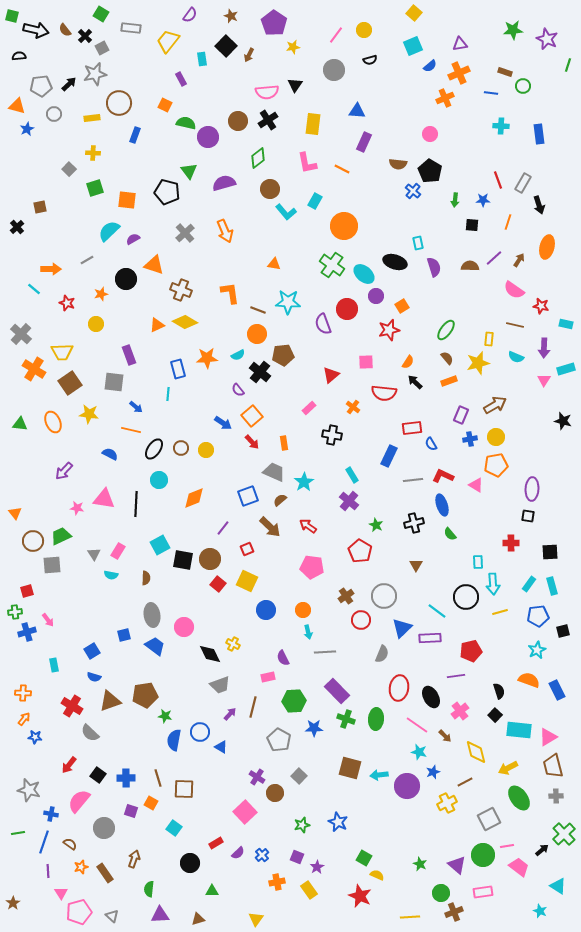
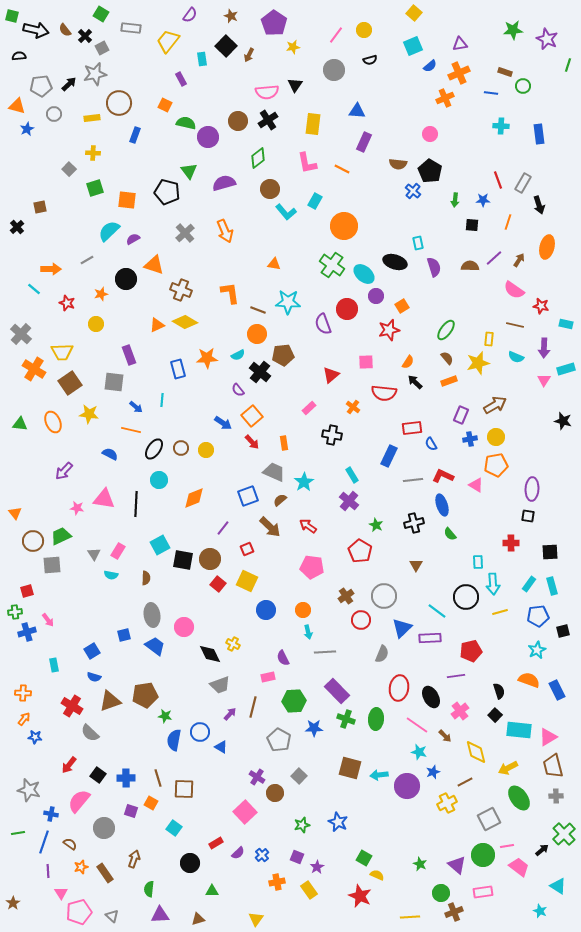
cyan line at (168, 394): moved 6 px left, 6 px down
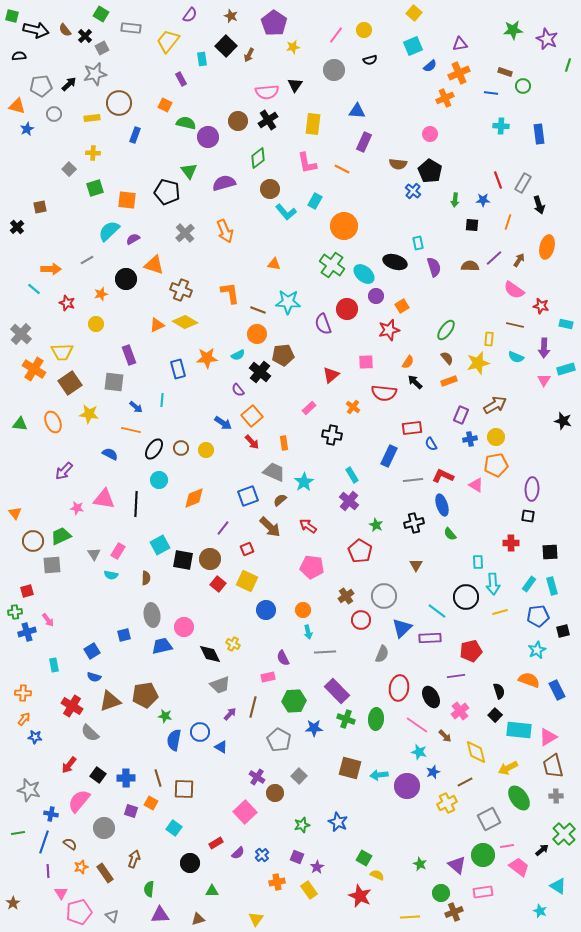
blue trapezoid at (155, 646): moved 7 px right; rotated 50 degrees counterclockwise
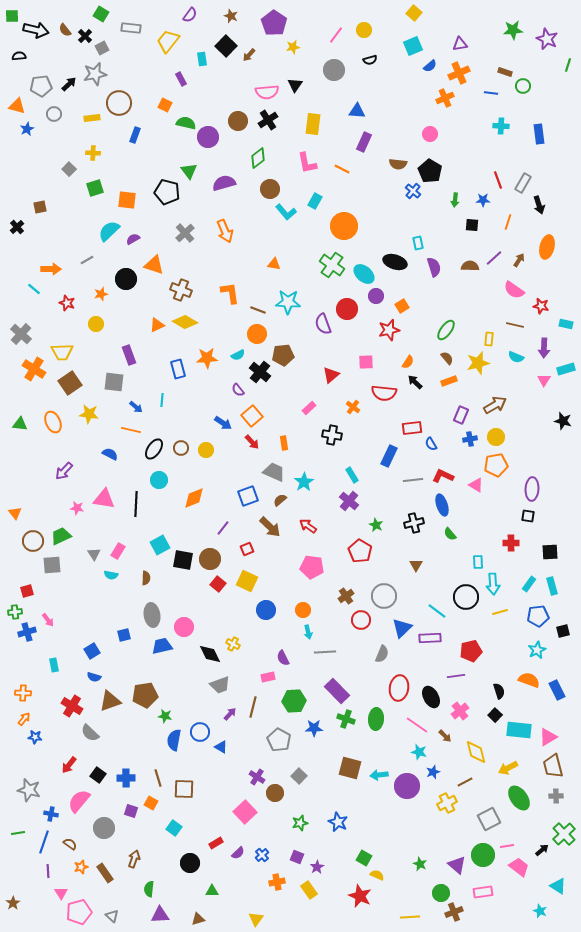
green square at (12, 16): rotated 16 degrees counterclockwise
brown arrow at (249, 55): rotated 16 degrees clockwise
green star at (302, 825): moved 2 px left, 2 px up
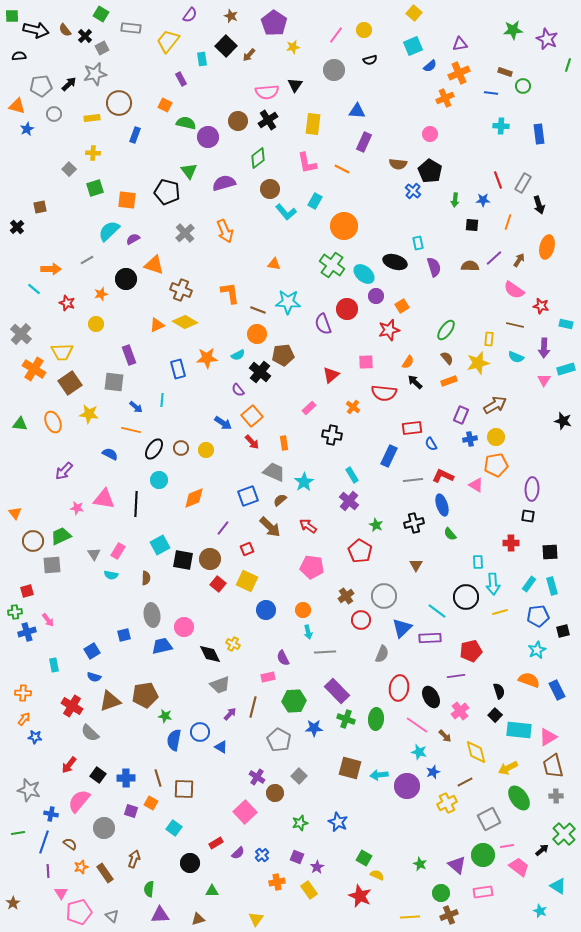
brown cross at (454, 912): moved 5 px left, 3 px down
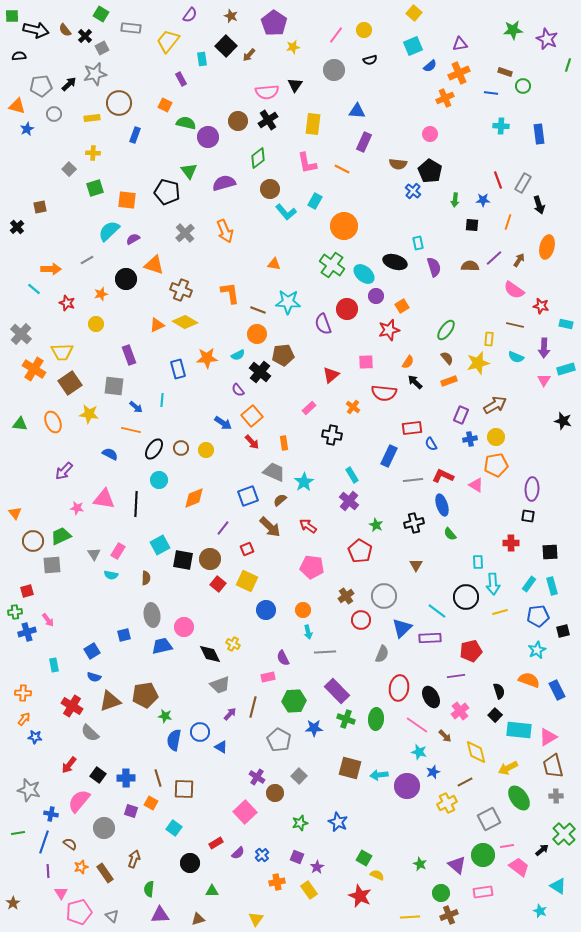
gray square at (114, 382): moved 4 px down
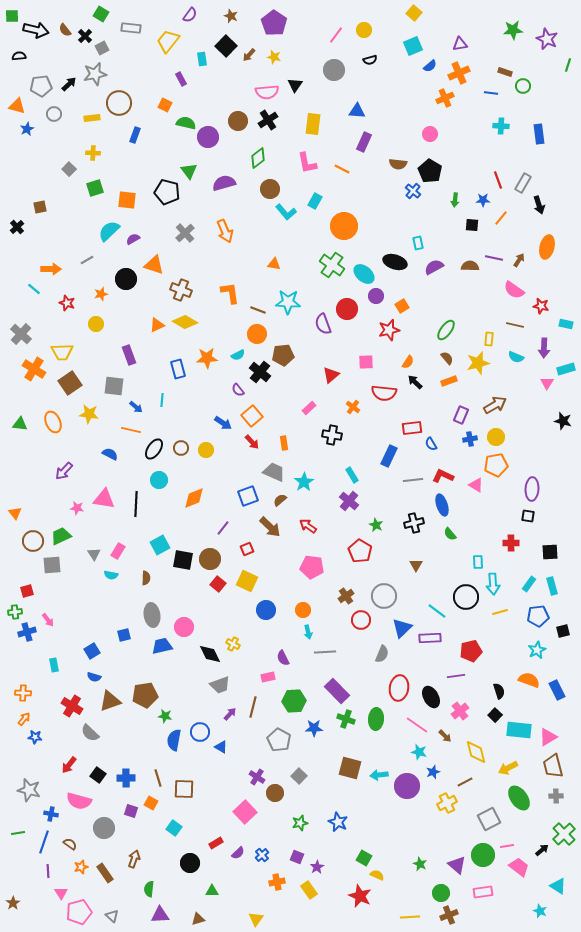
yellow star at (293, 47): moved 19 px left, 10 px down; rotated 24 degrees clockwise
orange line at (508, 222): moved 7 px left, 4 px up; rotated 21 degrees clockwise
purple line at (494, 258): rotated 54 degrees clockwise
purple semicircle at (434, 267): rotated 102 degrees counterclockwise
pink triangle at (544, 380): moved 3 px right, 3 px down
pink semicircle at (79, 801): rotated 115 degrees counterclockwise
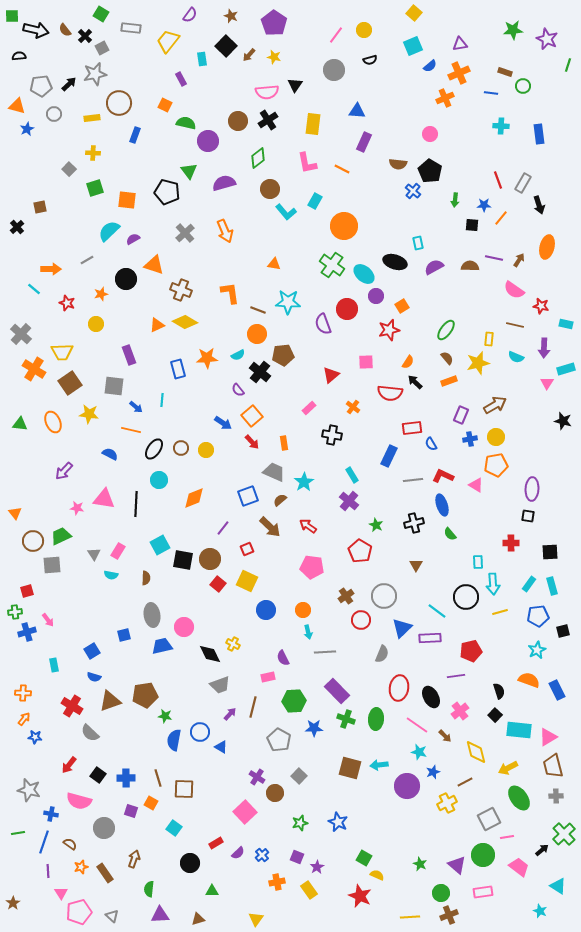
purple circle at (208, 137): moved 4 px down
blue star at (483, 200): moved 1 px right, 5 px down
red semicircle at (384, 393): moved 6 px right
cyan arrow at (379, 775): moved 10 px up
pink line at (507, 846): moved 9 px up
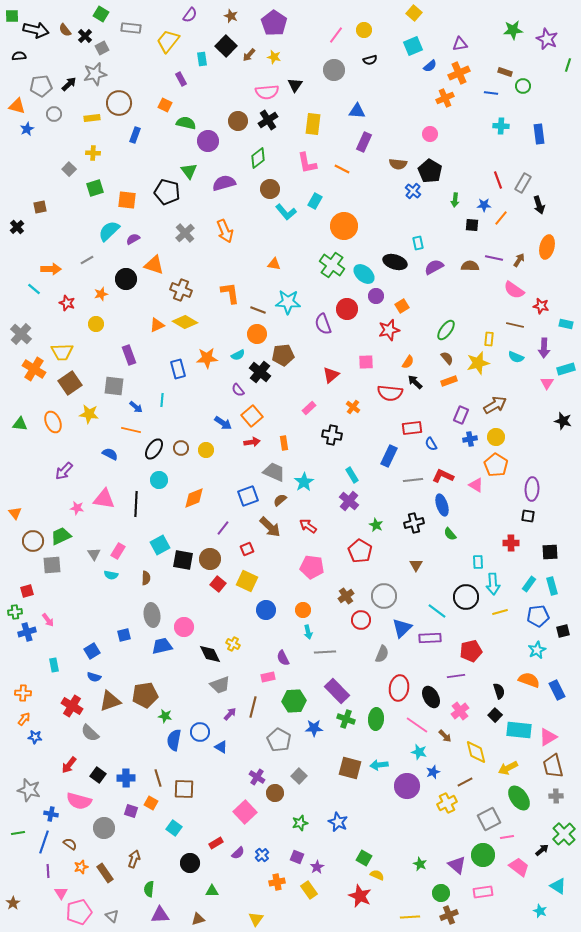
red arrow at (252, 442): rotated 56 degrees counterclockwise
orange pentagon at (496, 465): rotated 30 degrees counterclockwise
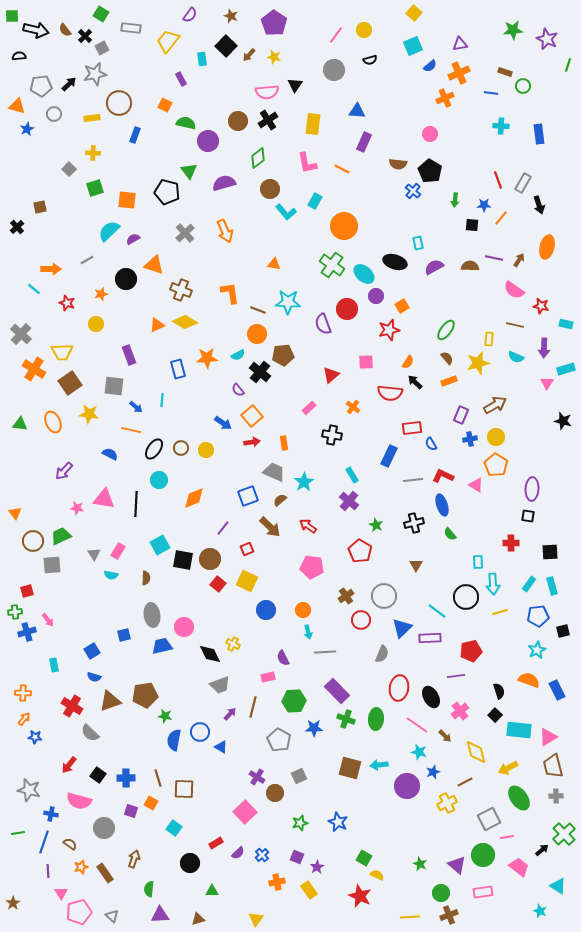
gray square at (299, 776): rotated 21 degrees clockwise
